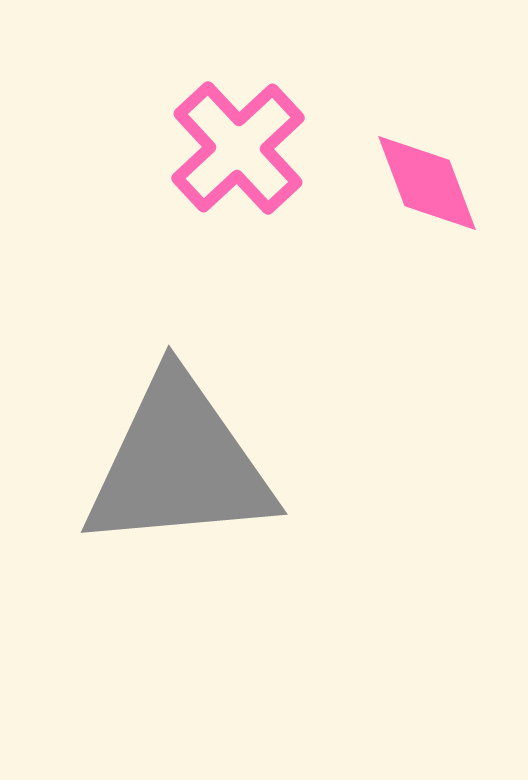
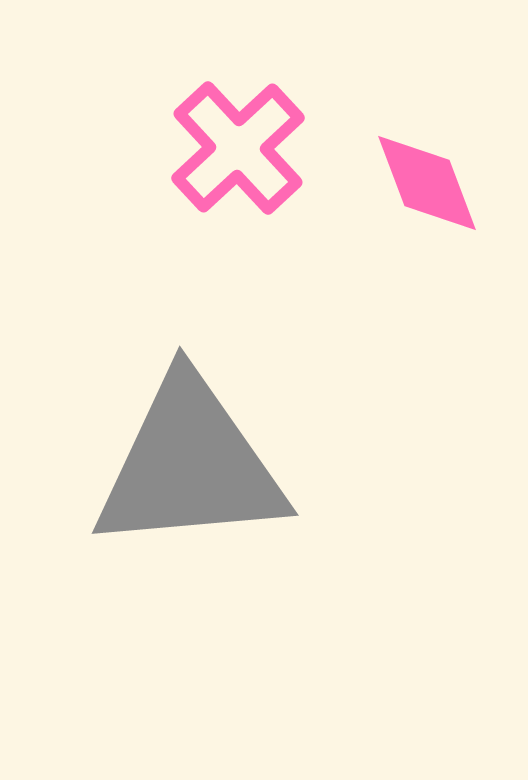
gray triangle: moved 11 px right, 1 px down
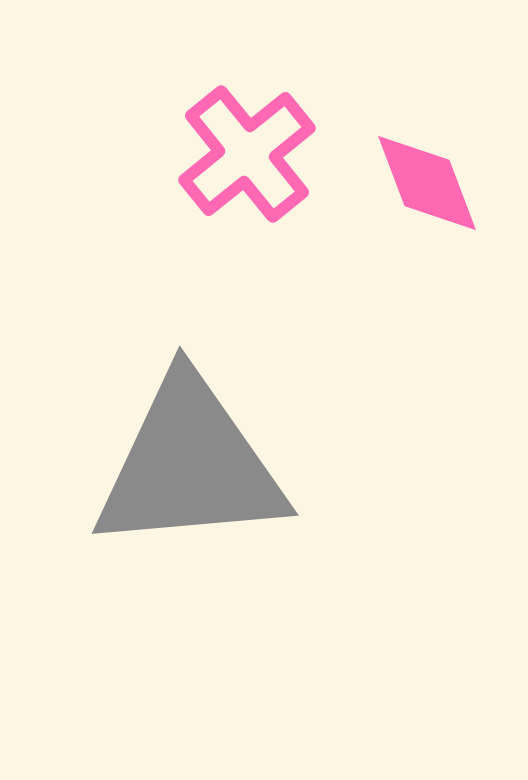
pink cross: moved 9 px right, 6 px down; rotated 4 degrees clockwise
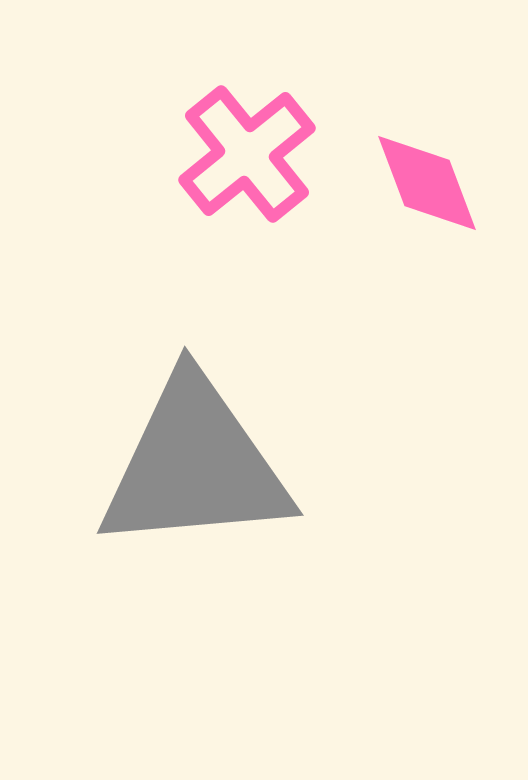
gray triangle: moved 5 px right
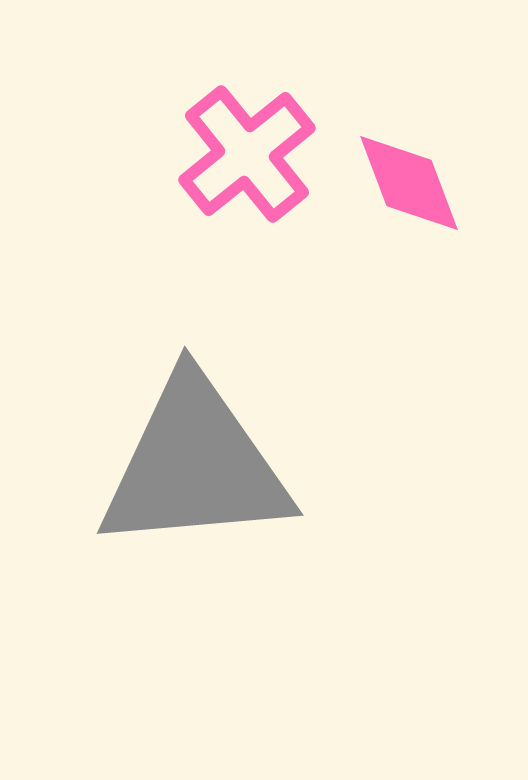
pink diamond: moved 18 px left
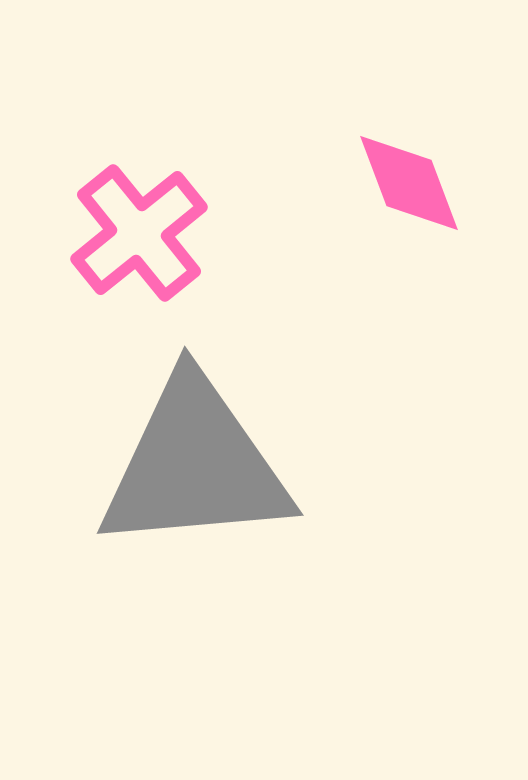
pink cross: moved 108 px left, 79 px down
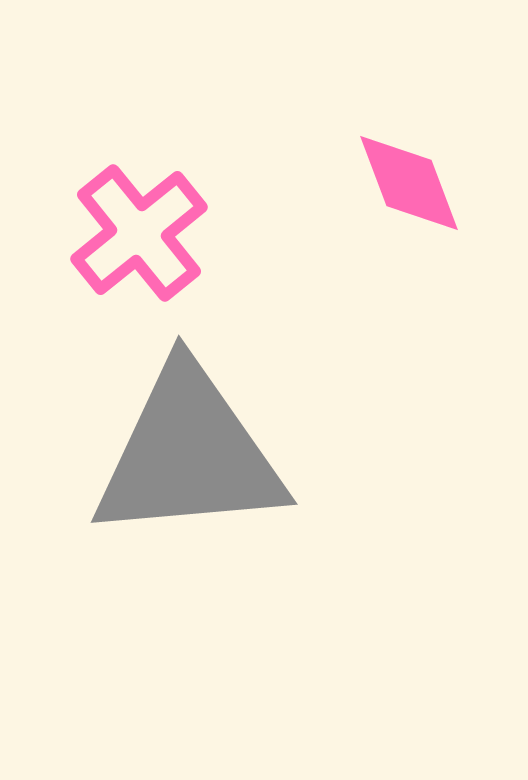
gray triangle: moved 6 px left, 11 px up
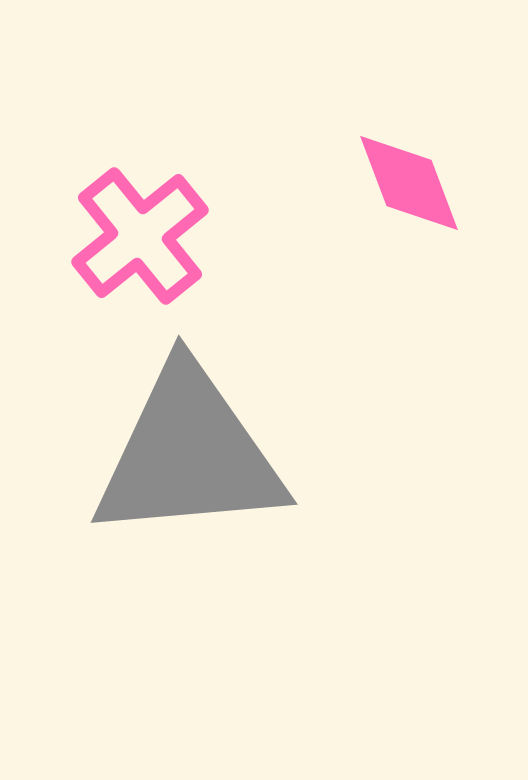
pink cross: moved 1 px right, 3 px down
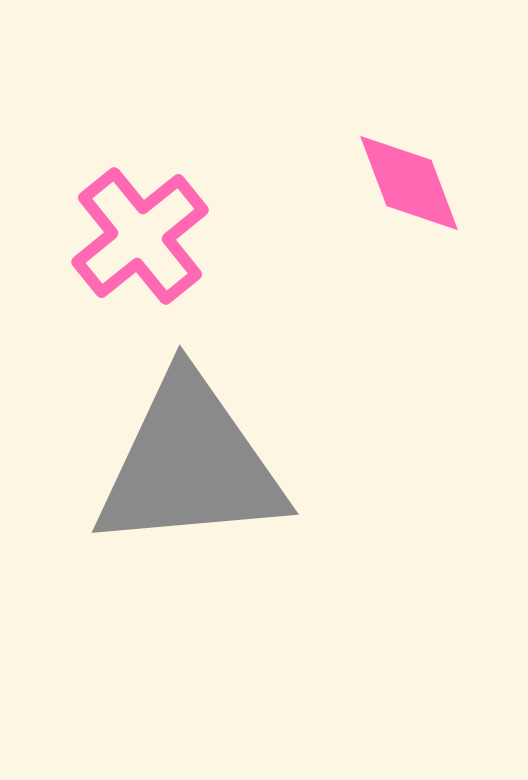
gray triangle: moved 1 px right, 10 px down
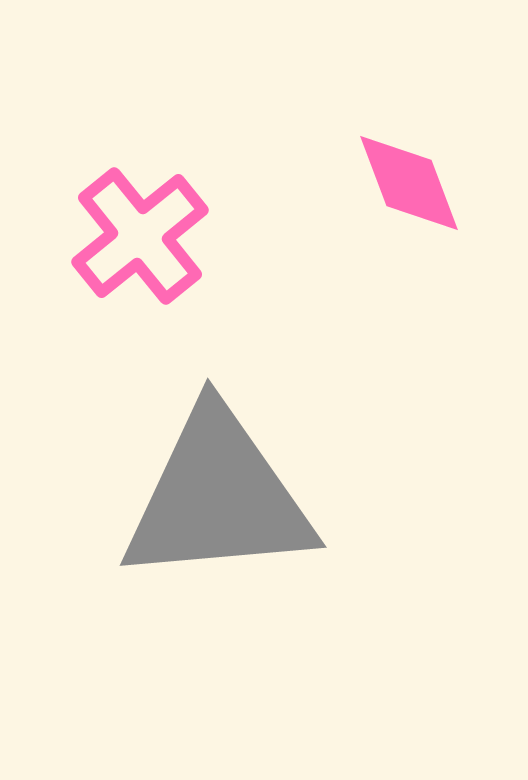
gray triangle: moved 28 px right, 33 px down
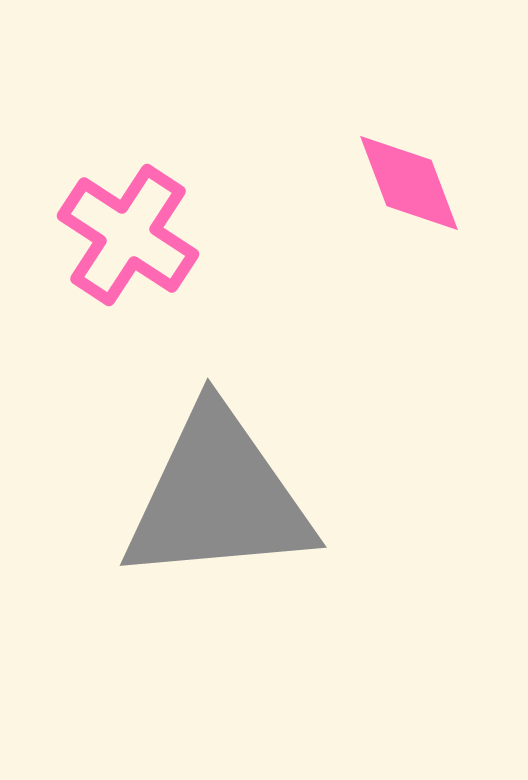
pink cross: moved 12 px left, 1 px up; rotated 18 degrees counterclockwise
